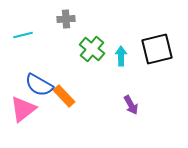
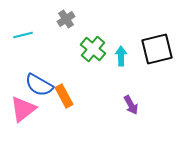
gray cross: rotated 30 degrees counterclockwise
green cross: moved 1 px right
orange rectangle: rotated 15 degrees clockwise
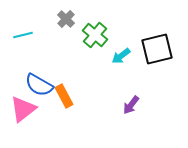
gray cross: rotated 12 degrees counterclockwise
green cross: moved 2 px right, 14 px up
cyan arrow: rotated 126 degrees counterclockwise
purple arrow: rotated 66 degrees clockwise
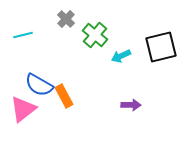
black square: moved 4 px right, 2 px up
cyan arrow: rotated 12 degrees clockwise
purple arrow: rotated 126 degrees counterclockwise
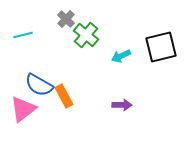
green cross: moved 9 px left
purple arrow: moved 9 px left
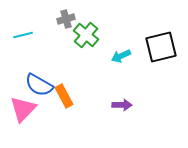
gray cross: rotated 30 degrees clockwise
pink triangle: rotated 8 degrees counterclockwise
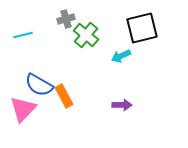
black square: moved 19 px left, 19 px up
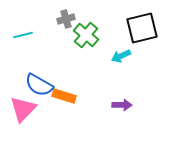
orange rectangle: rotated 45 degrees counterclockwise
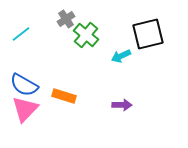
gray cross: rotated 18 degrees counterclockwise
black square: moved 6 px right, 6 px down
cyan line: moved 2 px left, 1 px up; rotated 24 degrees counterclockwise
blue semicircle: moved 15 px left
pink triangle: moved 2 px right
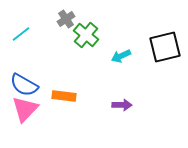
black square: moved 17 px right, 13 px down
orange rectangle: rotated 10 degrees counterclockwise
